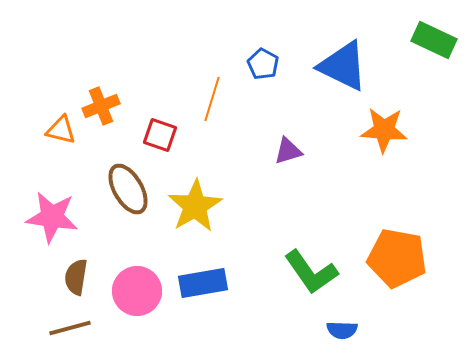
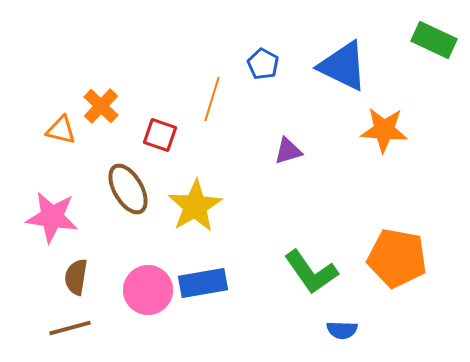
orange cross: rotated 24 degrees counterclockwise
pink circle: moved 11 px right, 1 px up
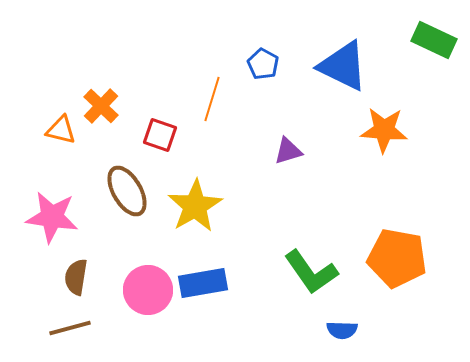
brown ellipse: moved 1 px left, 2 px down
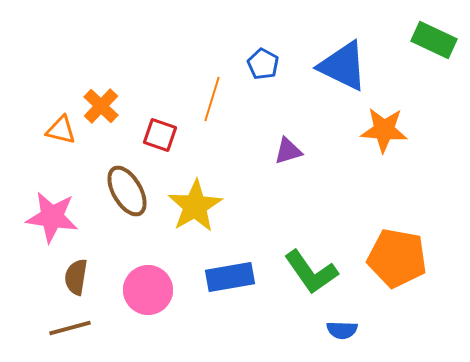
blue rectangle: moved 27 px right, 6 px up
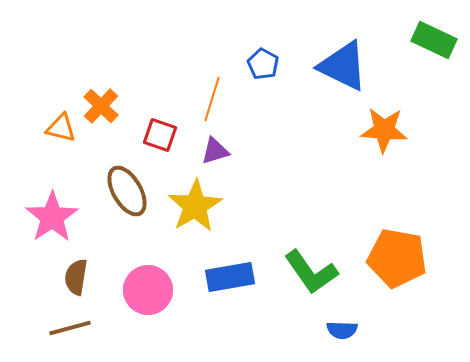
orange triangle: moved 2 px up
purple triangle: moved 73 px left
pink star: rotated 30 degrees clockwise
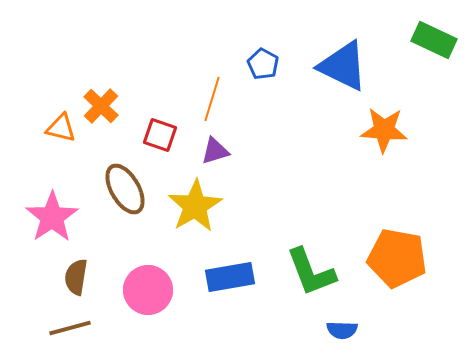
brown ellipse: moved 2 px left, 2 px up
green L-shape: rotated 14 degrees clockwise
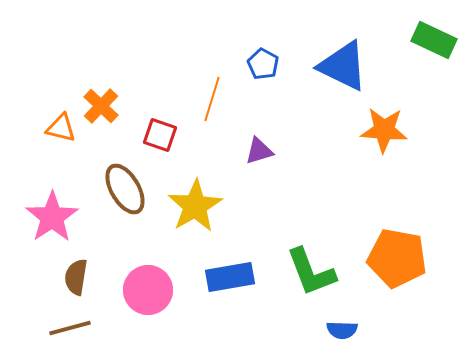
purple triangle: moved 44 px right
